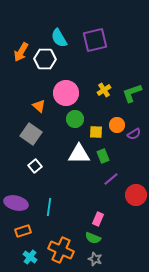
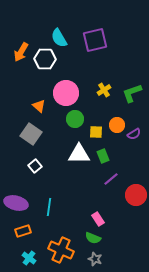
pink rectangle: rotated 56 degrees counterclockwise
cyan cross: moved 1 px left, 1 px down
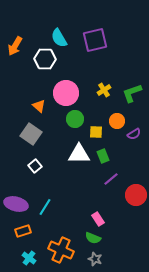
orange arrow: moved 6 px left, 6 px up
orange circle: moved 4 px up
purple ellipse: moved 1 px down
cyan line: moved 4 px left; rotated 24 degrees clockwise
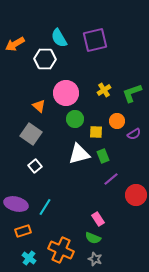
orange arrow: moved 2 px up; rotated 30 degrees clockwise
white triangle: rotated 15 degrees counterclockwise
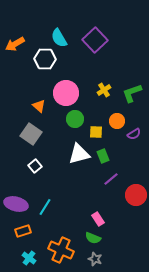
purple square: rotated 30 degrees counterclockwise
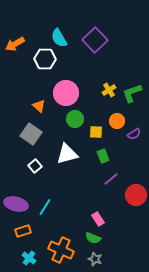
yellow cross: moved 5 px right
white triangle: moved 12 px left
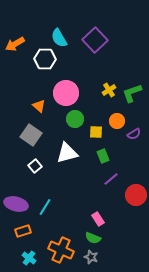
gray square: moved 1 px down
white triangle: moved 1 px up
gray star: moved 4 px left, 2 px up
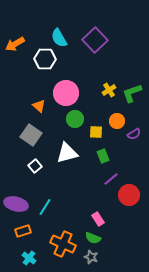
red circle: moved 7 px left
orange cross: moved 2 px right, 6 px up
